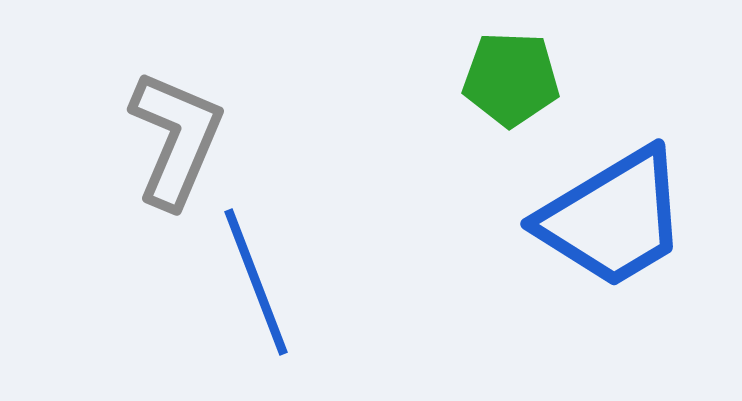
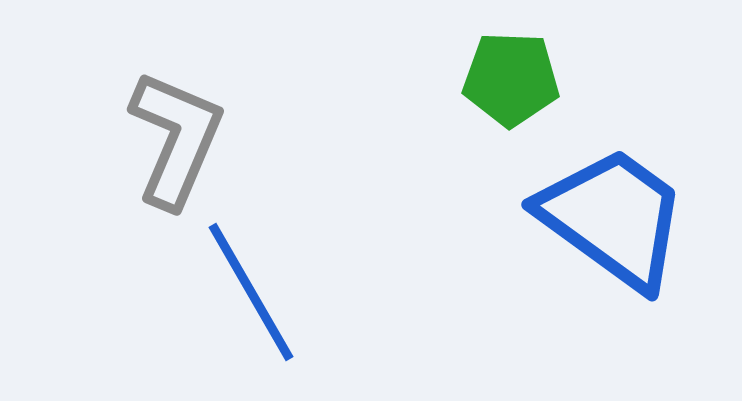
blue trapezoid: rotated 113 degrees counterclockwise
blue line: moved 5 px left, 10 px down; rotated 9 degrees counterclockwise
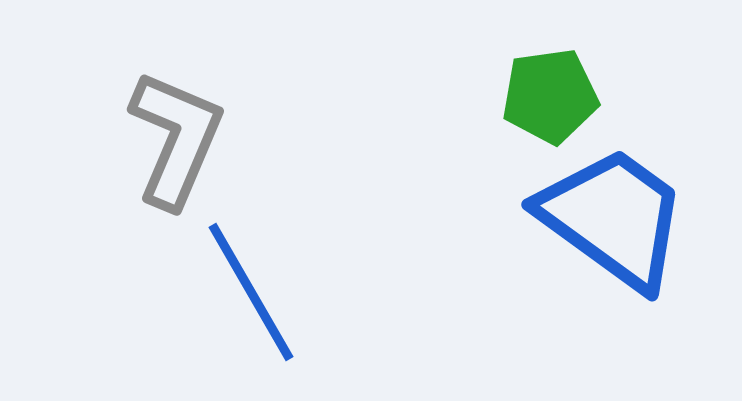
green pentagon: moved 39 px right, 17 px down; rotated 10 degrees counterclockwise
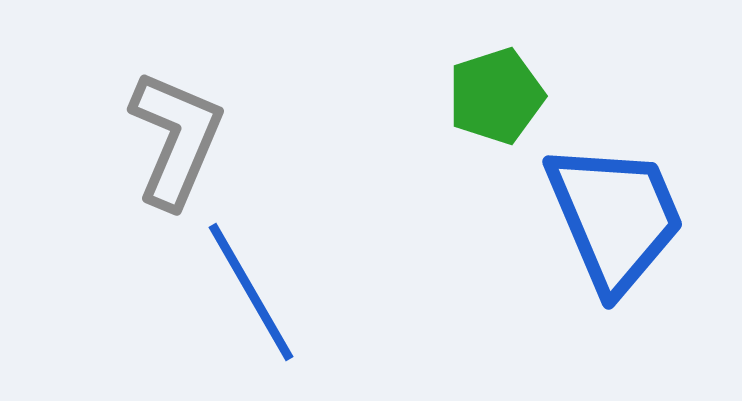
green pentagon: moved 54 px left; rotated 10 degrees counterclockwise
blue trapezoid: moved 2 px right, 1 px up; rotated 31 degrees clockwise
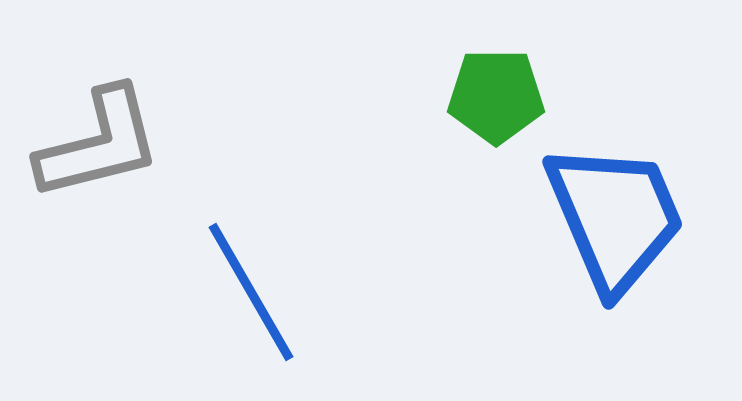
green pentagon: rotated 18 degrees clockwise
gray L-shape: moved 77 px left, 5 px down; rotated 53 degrees clockwise
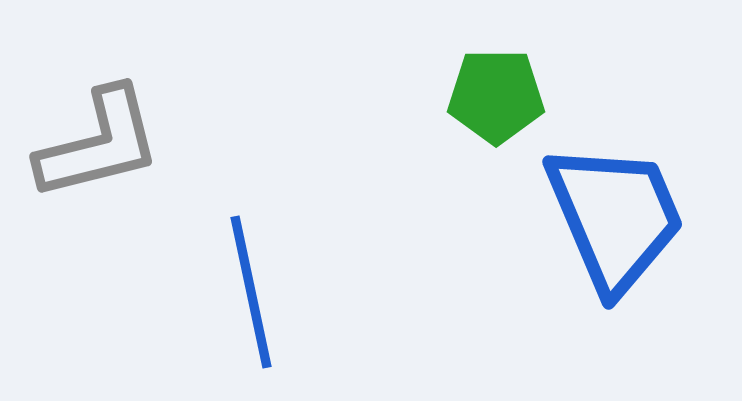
blue line: rotated 18 degrees clockwise
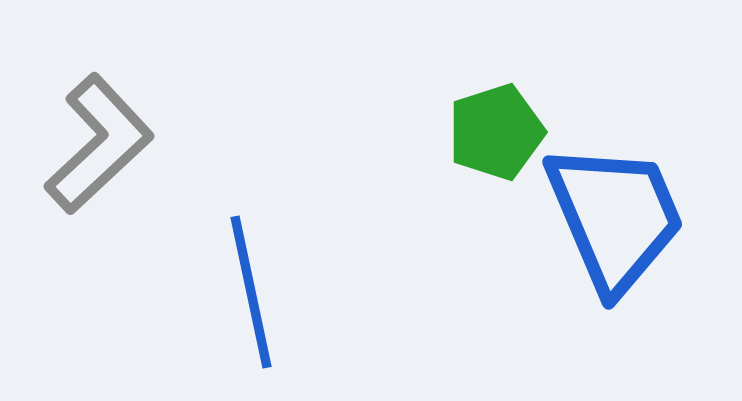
green pentagon: moved 36 px down; rotated 18 degrees counterclockwise
gray L-shape: rotated 29 degrees counterclockwise
